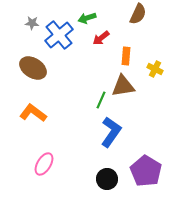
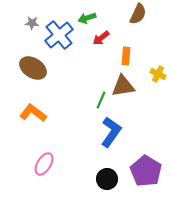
yellow cross: moved 3 px right, 5 px down
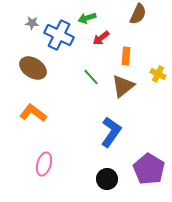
blue cross: rotated 24 degrees counterclockwise
brown triangle: rotated 30 degrees counterclockwise
green line: moved 10 px left, 23 px up; rotated 66 degrees counterclockwise
pink ellipse: rotated 15 degrees counterclockwise
purple pentagon: moved 3 px right, 2 px up
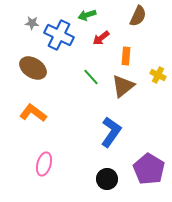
brown semicircle: moved 2 px down
green arrow: moved 3 px up
yellow cross: moved 1 px down
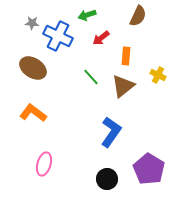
blue cross: moved 1 px left, 1 px down
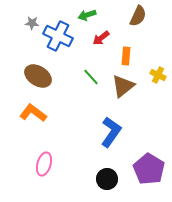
brown ellipse: moved 5 px right, 8 px down
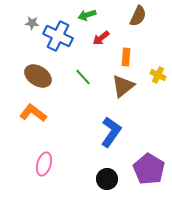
orange rectangle: moved 1 px down
green line: moved 8 px left
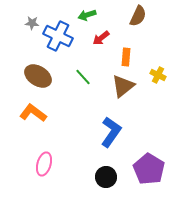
black circle: moved 1 px left, 2 px up
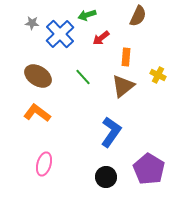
blue cross: moved 2 px right, 2 px up; rotated 20 degrees clockwise
orange L-shape: moved 4 px right
